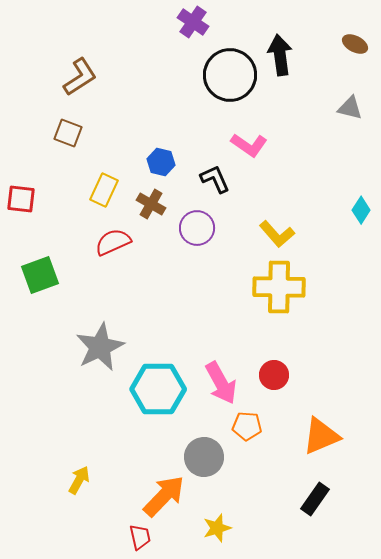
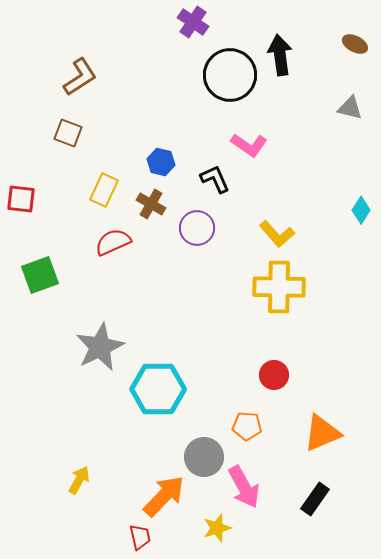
pink arrow: moved 23 px right, 104 px down
orange triangle: moved 1 px right, 3 px up
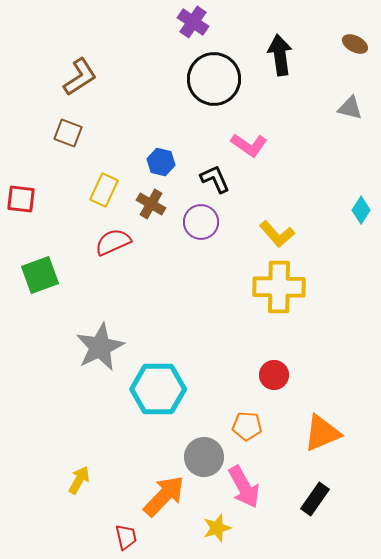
black circle: moved 16 px left, 4 px down
purple circle: moved 4 px right, 6 px up
red trapezoid: moved 14 px left
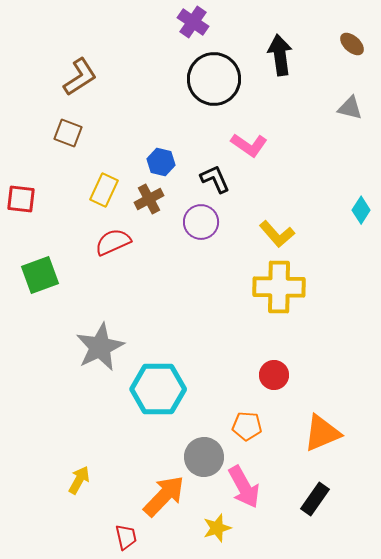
brown ellipse: moved 3 px left; rotated 15 degrees clockwise
brown cross: moved 2 px left, 5 px up; rotated 32 degrees clockwise
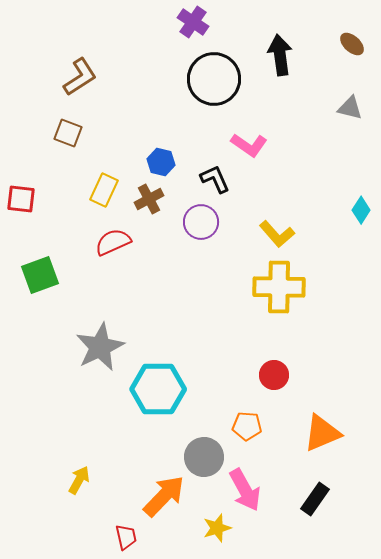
pink arrow: moved 1 px right, 3 px down
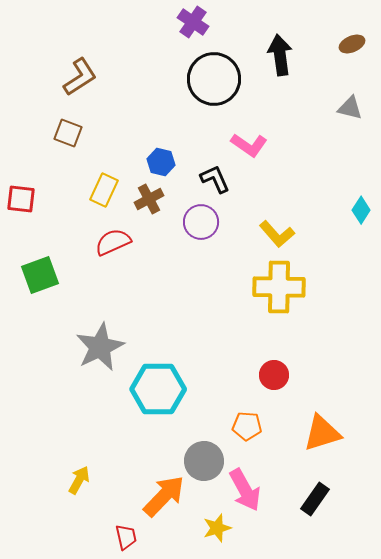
brown ellipse: rotated 65 degrees counterclockwise
orange triangle: rotated 6 degrees clockwise
gray circle: moved 4 px down
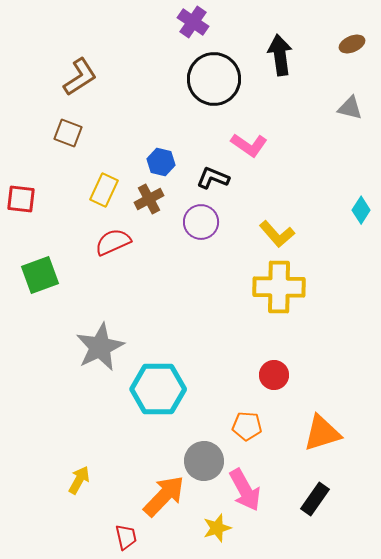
black L-shape: moved 2 px left, 1 px up; rotated 44 degrees counterclockwise
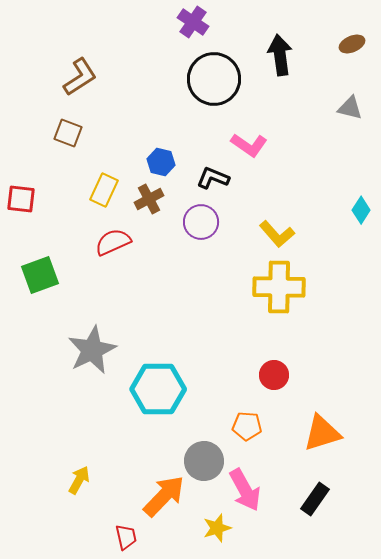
gray star: moved 8 px left, 3 px down
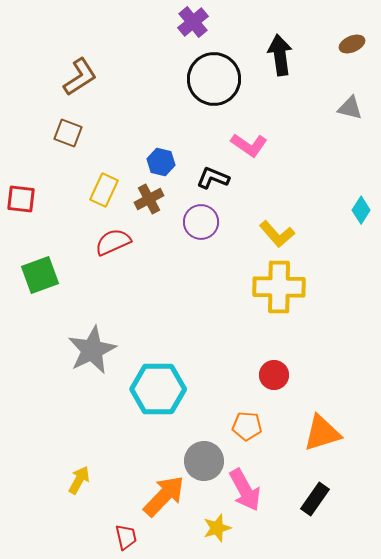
purple cross: rotated 16 degrees clockwise
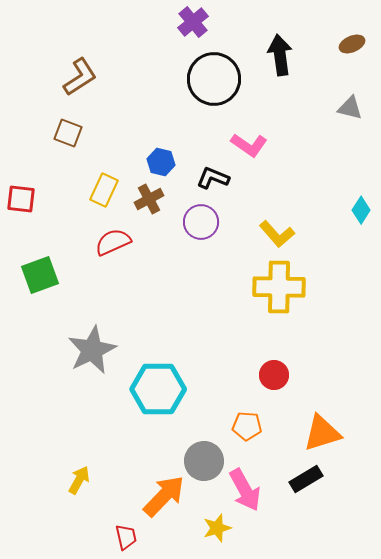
black rectangle: moved 9 px left, 20 px up; rotated 24 degrees clockwise
